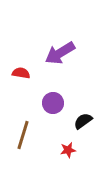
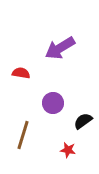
purple arrow: moved 5 px up
red star: rotated 21 degrees clockwise
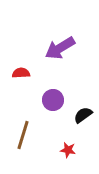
red semicircle: rotated 12 degrees counterclockwise
purple circle: moved 3 px up
black semicircle: moved 6 px up
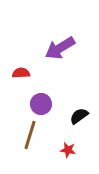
purple circle: moved 12 px left, 4 px down
black semicircle: moved 4 px left, 1 px down
brown line: moved 7 px right
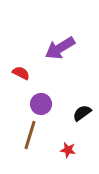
red semicircle: rotated 30 degrees clockwise
black semicircle: moved 3 px right, 3 px up
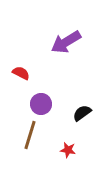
purple arrow: moved 6 px right, 6 px up
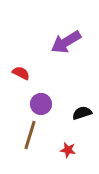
black semicircle: rotated 18 degrees clockwise
